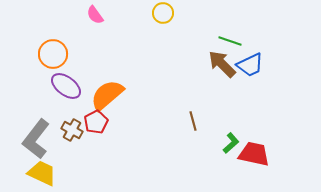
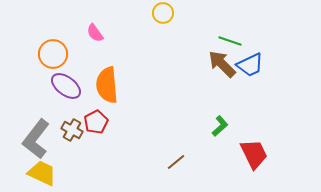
pink semicircle: moved 18 px down
orange semicircle: moved 10 px up; rotated 54 degrees counterclockwise
brown line: moved 17 px left, 41 px down; rotated 66 degrees clockwise
green L-shape: moved 11 px left, 17 px up
red trapezoid: rotated 52 degrees clockwise
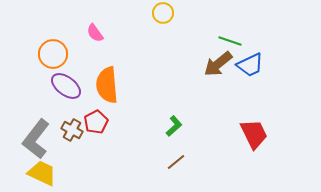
brown arrow: moved 4 px left; rotated 84 degrees counterclockwise
green L-shape: moved 46 px left
red trapezoid: moved 20 px up
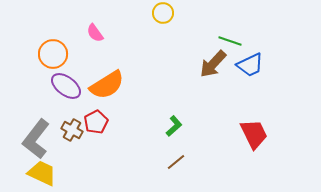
brown arrow: moved 5 px left; rotated 8 degrees counterclockwise
orange semicircle: rotated 117 degrees counterclockwise
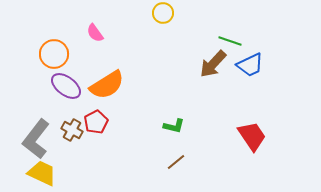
orange circle: moved 1 px right
green L-shape: rotated 55 degrees clockwise
red trapezoid: moved 2 px left, 2 px down; rotated 8 degrees counterclockwise
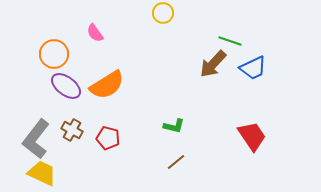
blue trapezoid: moved 3 px right, 3 px down
red pentagon: moved 12 px right, 16 px down; rotated 30 degrees counterclockwise
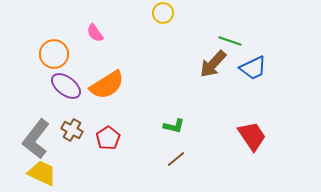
red pentagon: rotated 25 degrees clockwise
brown line: moved 3 px up
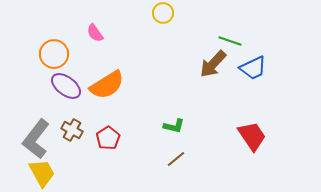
yellow trapezoid: rotated 36 degrees clockwise
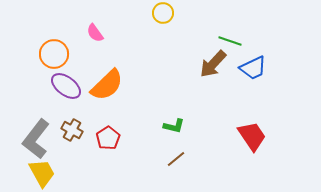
orange semicircle: rotated 12 degrees counterclockwise
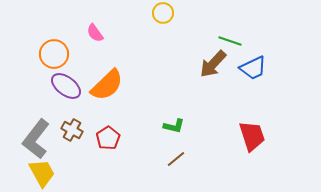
red trapezoid: rotated 16 degrees clockwise
